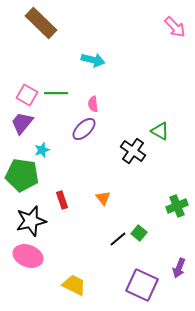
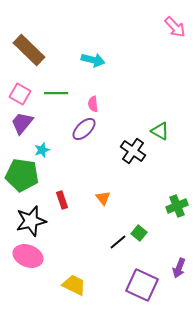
brown rectangle: moved 12 px left, 27 px down
pink square: moved 7 px left, 1 px up
black line: moved 3 px down
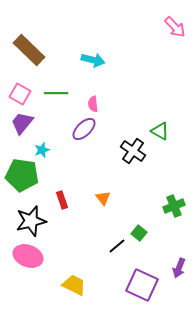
green cross: moved 3 px left
black line: moved 1 px left, 4 px down
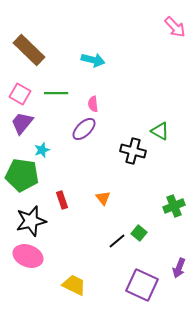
black cross: rotated 20 degrees counterclockwise
black line: moved 5 px up
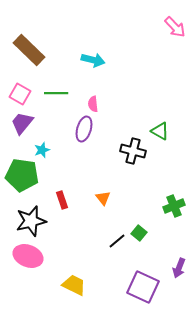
purple ellipse: rotated 30 degrees counterclockwise
purple square: moved 1 px right, 2 px down
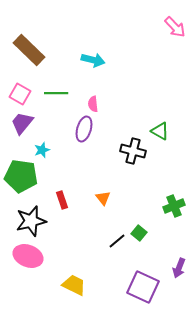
green pentagon: moved 1 px left, 1 px down
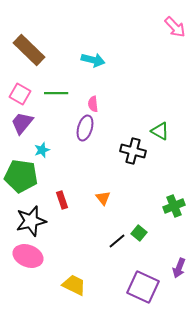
purple ellipse: moved 1 px right, 1 px up
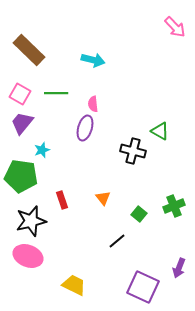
green square: moved 19 px up
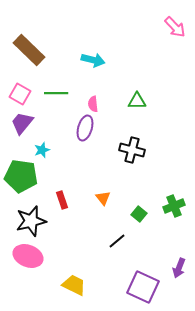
green triangle: moved 23 px left, 30 px up; rotated 30 degrees counterclockwise
black cross: moved 1 px left, 1 px up
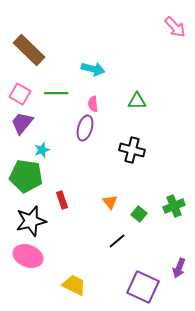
cyan arrow: moved 9 px down
green pentagon: moved 5 px right
orange triangle: moved 7 px right, 4 px down
